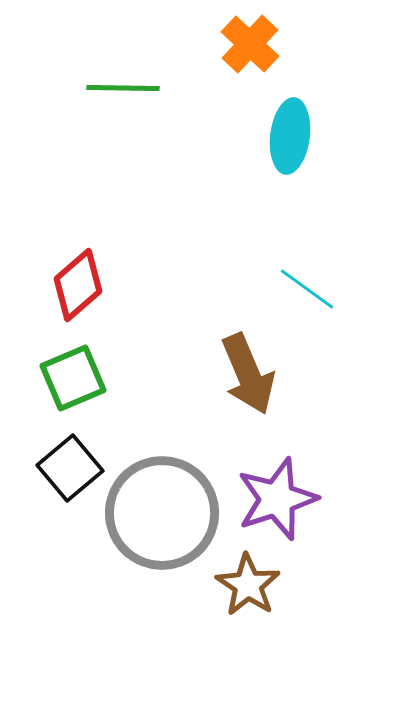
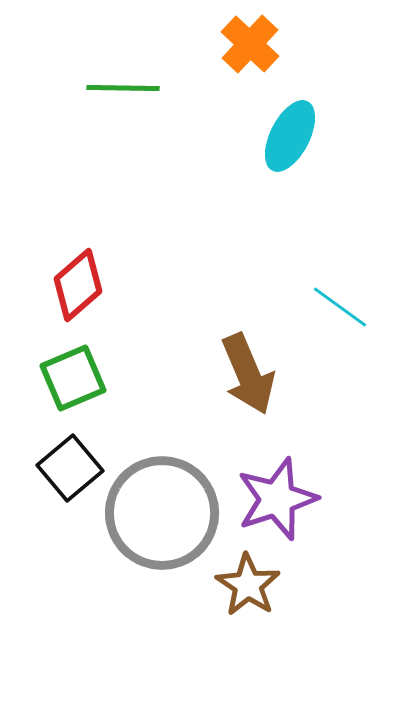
cyan ellipse: rotated 20 degrees clockwise
cyan line: moved 33 px right, 18 px down
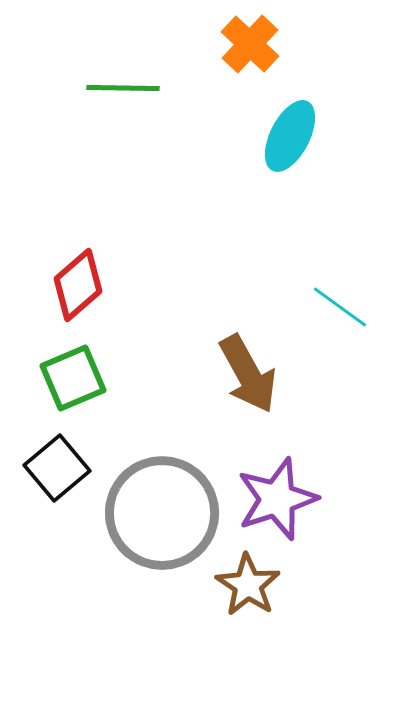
brown arrow: rotated 6 degrees counterclockwise
black square: moved 13 px left
